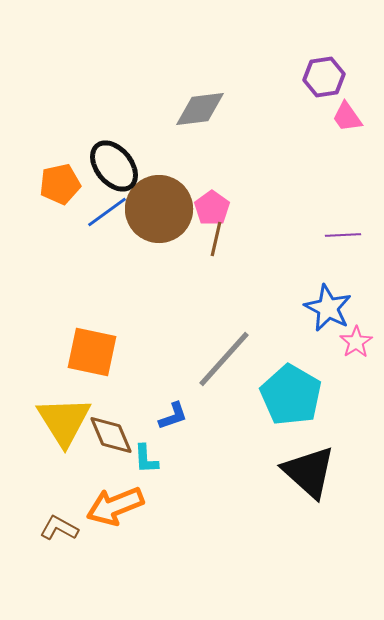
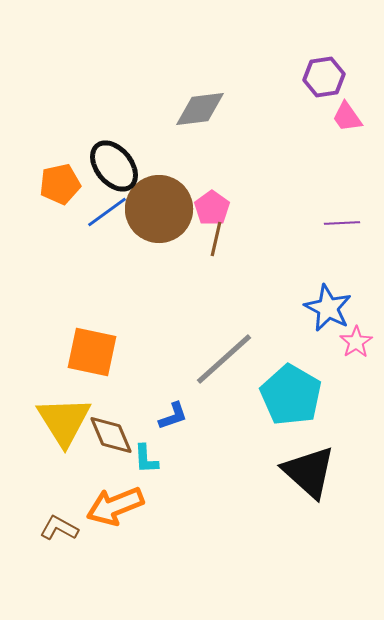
purple line: moved 1 px left, 12 px up
gray line: rotated 6 degrees clockwise
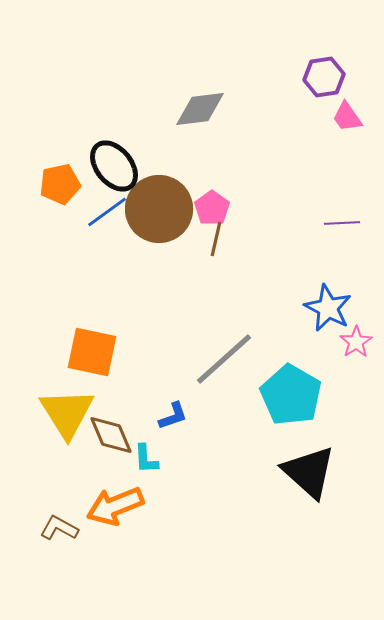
yellow triangle: moved 3 px right, 8 px up
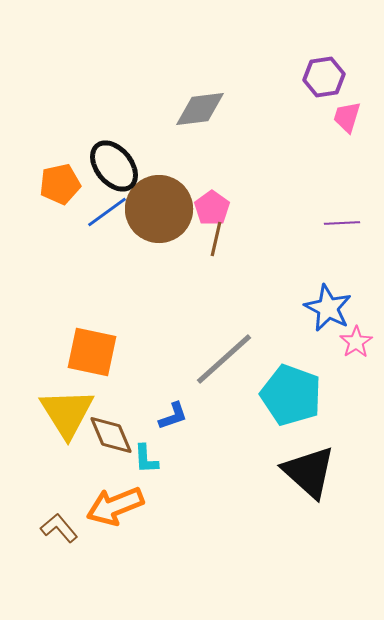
pink trapezoid: rotated 52 degrees clockwise
cyan pentagon: rotated 10 degrees counterclockwise
brown L-shape: rotated 21 degrees clockwise
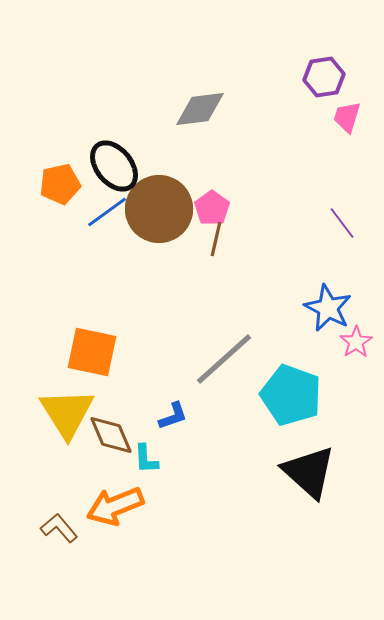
purple line: rotated 56 degrees clockwise
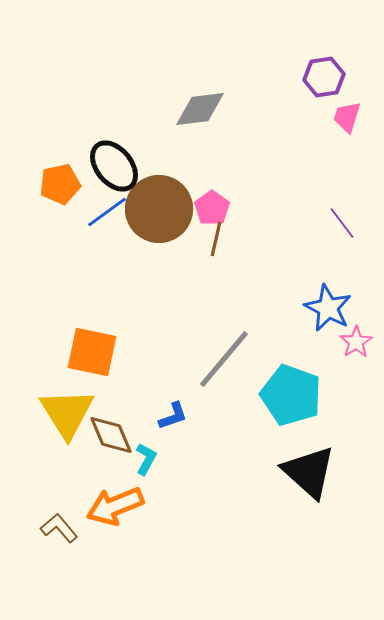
gray line: rotated 8 degrees counterclockwise
cyan L-shape: rotated 148 degrees counterclockwise
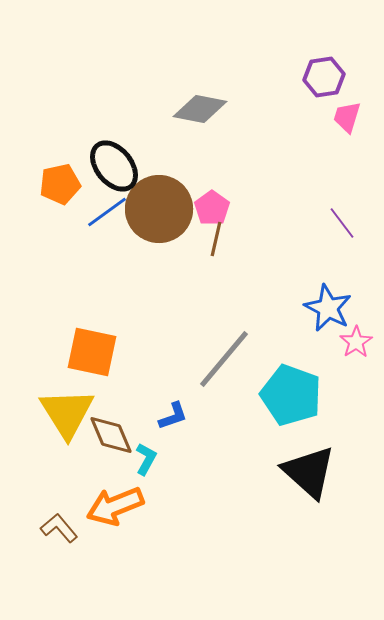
gray diamond: rotated 18 degrees clockwise
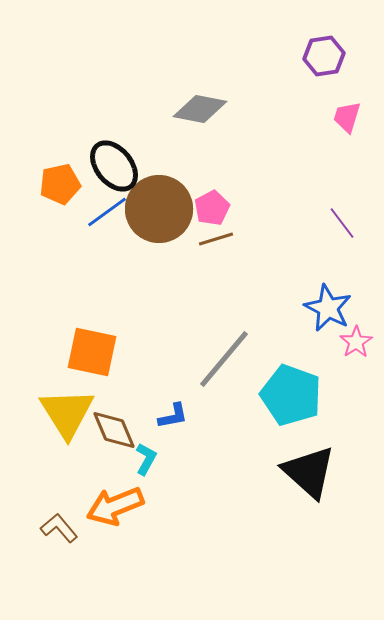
purple hexagon: moved 21 px up
pink pentagon: rotated 8 degrees clockwise
brown line: rotated 60 degrees clockwise
blue L-shape: rotated 8 degrees clockwise
brown diamond: moved 3 px right, 5 px up
